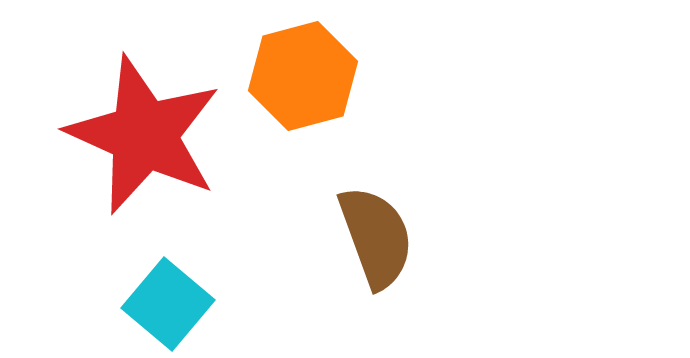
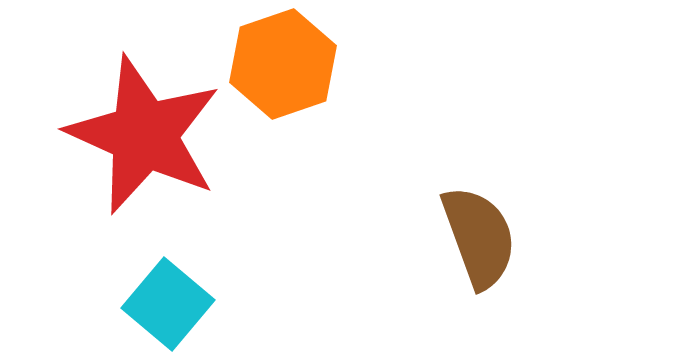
orange hexagon: moved 20 px left, 12 px up; rotated 4 degrees counterclockwise
brown semicircle: moved 103 px right
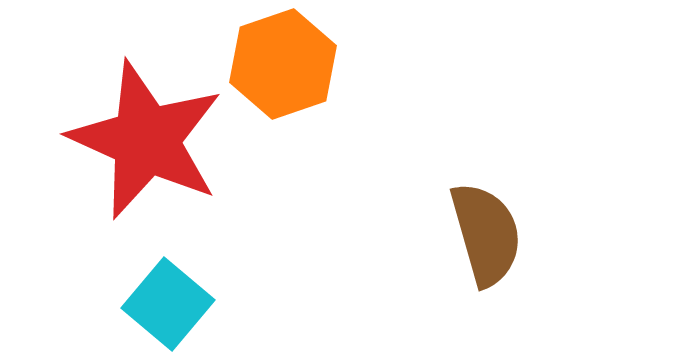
red star: moved 2 px right, 5 px down
brown semicircle: moved 7 px right, 3 px up; rotated 4 degrees clockwise
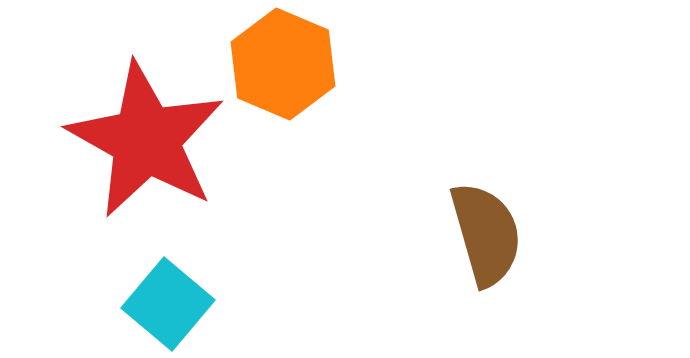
orange hexagon: rotated 18 degrees counterclockwise
red star: rotated 5 degrees clockwise
